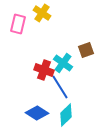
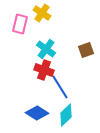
pink rectangle: moved 2 px right
cyan cross: moved 17 px left, 14 px up
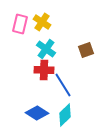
yellow cross: moved 9 px down
red cross: rotated 18 degrees counterclockwise
blue line: moved 3 px right, 2 px up
cyan diamond: moved 1 px left
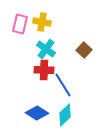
yellow cross: rotated 24 degrees counterclockwise
brown square: moved 2 px left; rotated 28 degrees counterclockwise
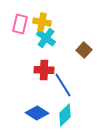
cyan cross: moved 11 px up
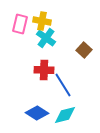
yellow cross: moved 1 px up
cyan diamond: rotated 30 degrees clockwise
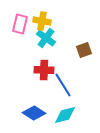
brown square: rotated 28 degrees clockwise
blue diamond: moved 3 px left
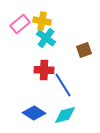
pink rectangle: rotated 36 degrees clockwise
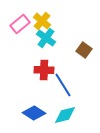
yellow cross: rotated 30 degrees clockwise
brown square: rotated 35 degrees counterclockwise
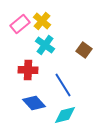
cyan cross: moved 1 px left, 7 px down
red cross: moved 16 px left
blue diamond: moved 10 px up; rotated 15 degrees clockwise
